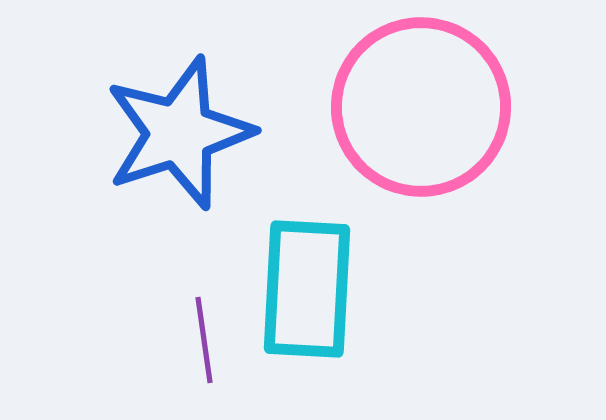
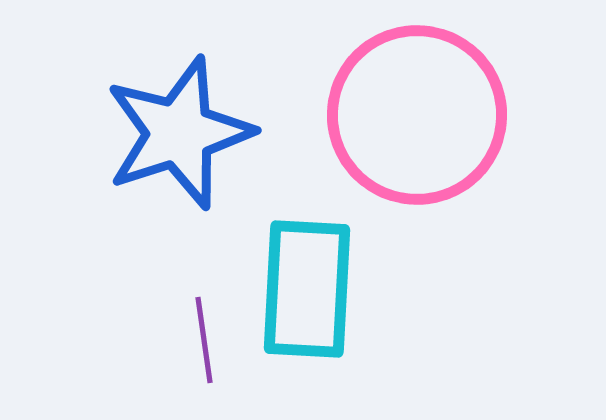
pink circle: moved 4 px left, 8 px down
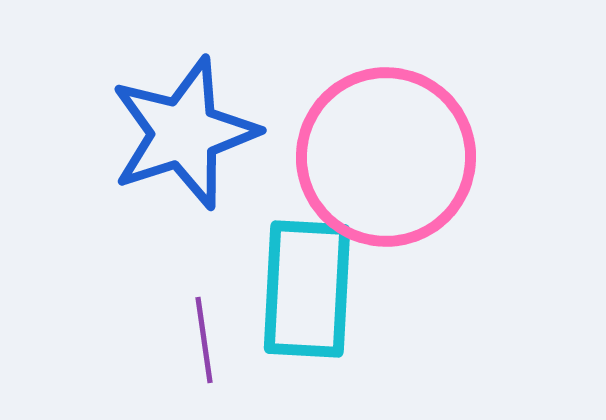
pink circle: moved 31 px left, 42 px down
blue star: moved 5 px right
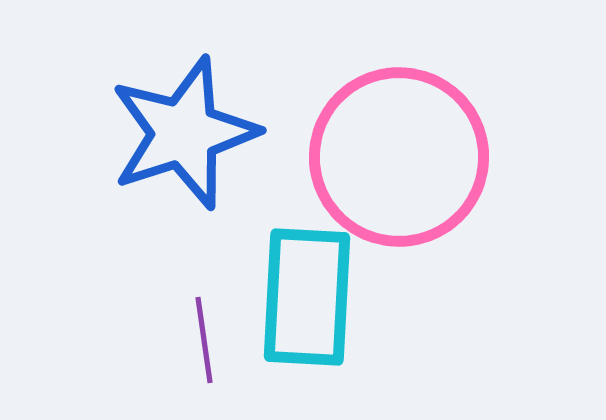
pink circle: moved 13 px right
cyan rectangle: moved 8 px down
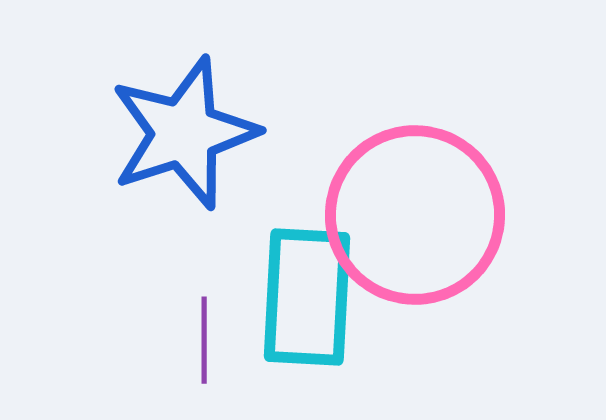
pink circle: moved 16 px right, 58 px down
purple line: rotated 8 degrees clockwise
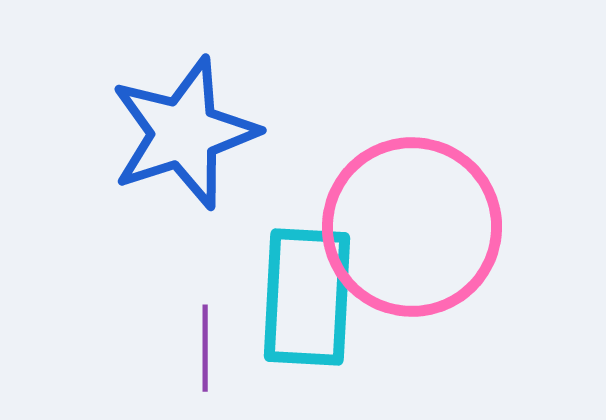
pink circle: moved 3 px left, 12 px down
purple line: moved 1 px right, 8 px down
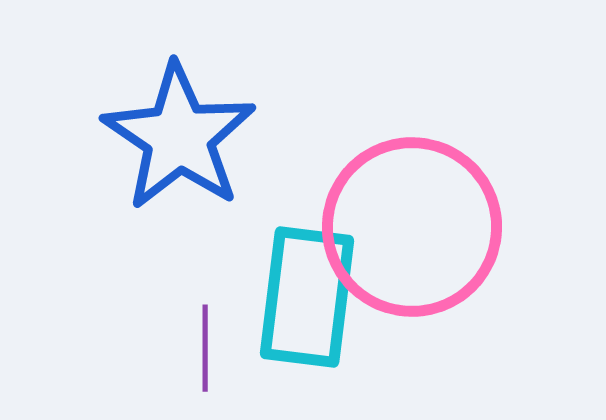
blue star: moved 5 px left, 4 px down; rotated 20 degrees counterclockwise
cyan rectangle: rotated 4 degrees clockwise
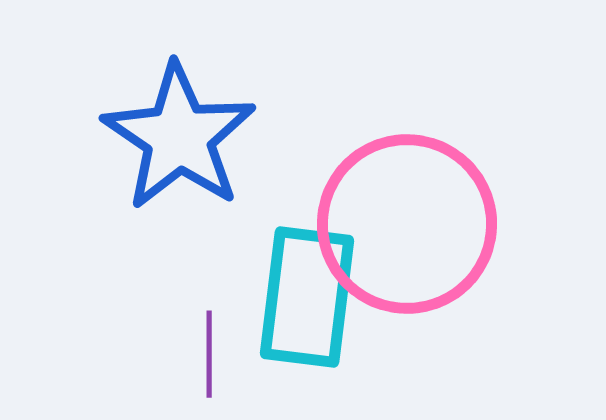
pink circle: moved 5 px left, 3 px up
purple line: moved 4 px right, 6 px down
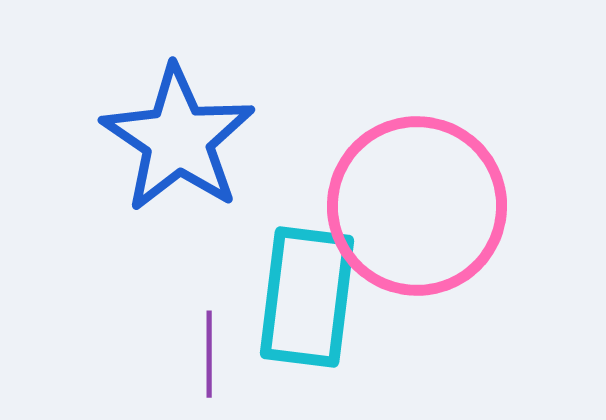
blue star: moved 1 px left, 2 px down
pink circle: moved 10 px right, 18 px up
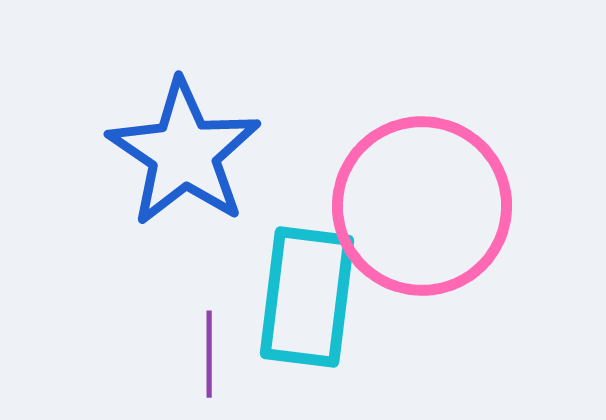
blue star: moved 6 px right, 14 px down
pink circle: moved 5 px right
